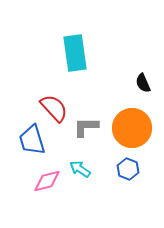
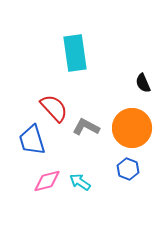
gray L-shape: rotated 28 degrees clockwise
cyan arrow: moved 13 px down
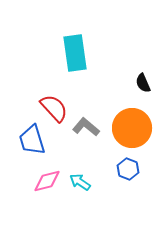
gray L-shape: rotated 12 degrees clockwise
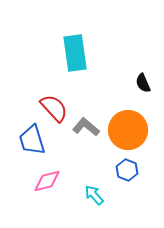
orange circle: moved 4 px left, 2 px down
blue hexagon: moved 1 px left, 1 px down
cyan arrow: moved 14 px right, 13 px down; rotated 15 degrees clockwise
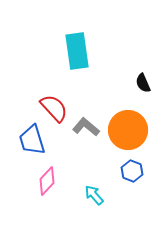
cyan rectangle: moved 2 px right, 2 px up
blue hexagon: moved 5 px right, 1 px down
pink diamond: rotated 32 degrees counterclockwise
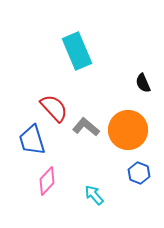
cyan rectangle: rotated 15 degrees counterclockwise
blue hexagon: moved 7 px right, 2 px down
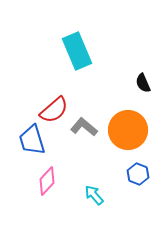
red semicircle: moved 2 px down; rotated 92 degrees clockwise
gray L-shape: moved 2 px left
blue hexagon: moved 1 px left, 1 px down
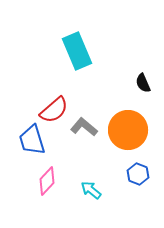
cyan arrow: moved 3 px left, 5 px up; rotated 10 degrees counterclockwise
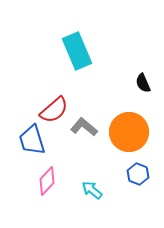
orange circle: moved 1 px right, 2 px down
cyan arrow: moved 1 px right
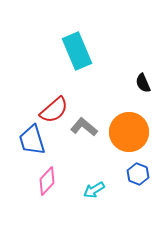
cyan arrow: moved 2 px right; rotated 70 degrees counterclockwise
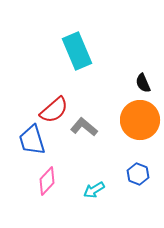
orange circle: moved 11 px right, 12 px up
